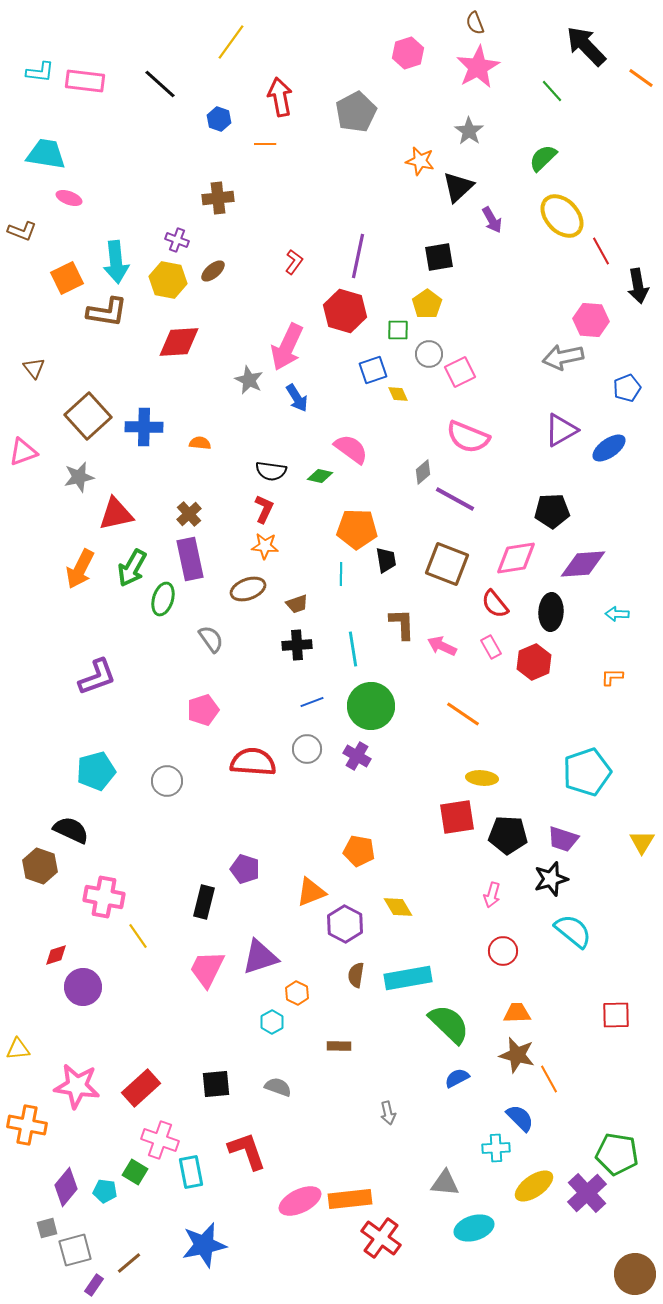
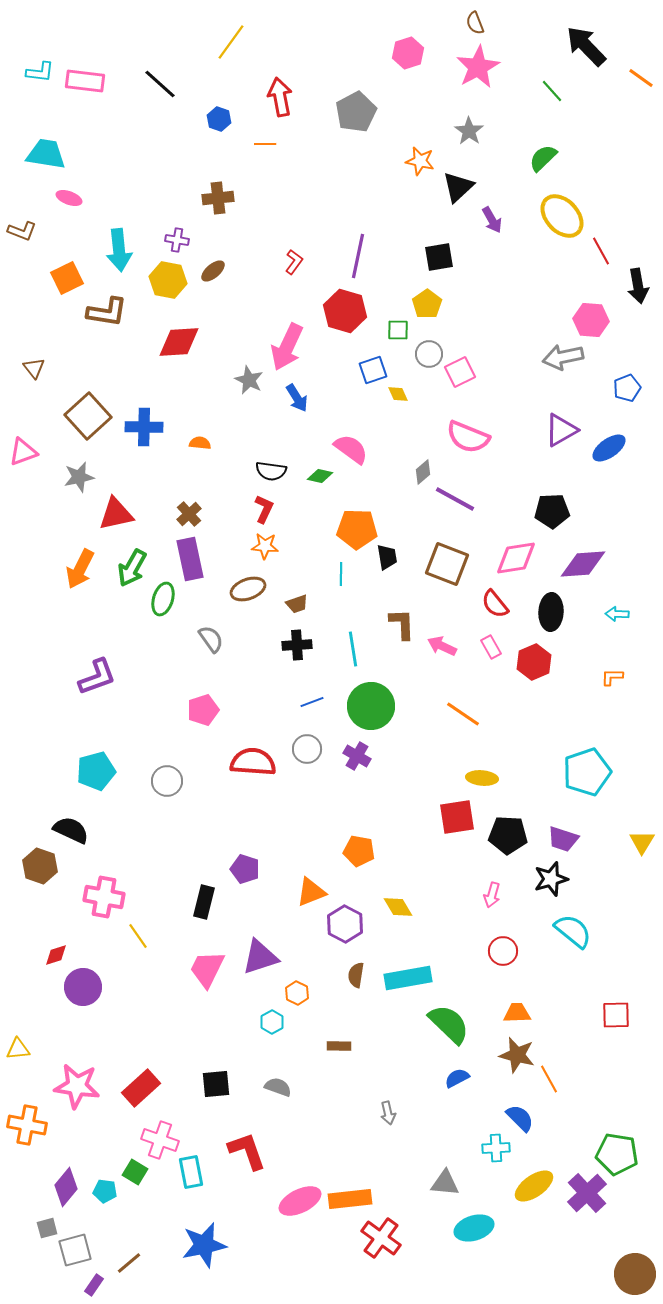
purple cross at (177, 240): rotated 10 degrees counterclockwise
cyan arrow at (116, 262): moved 3 px right, 12 px up
black trapezoid at (386, 560): moved 1 px right, 3 px up
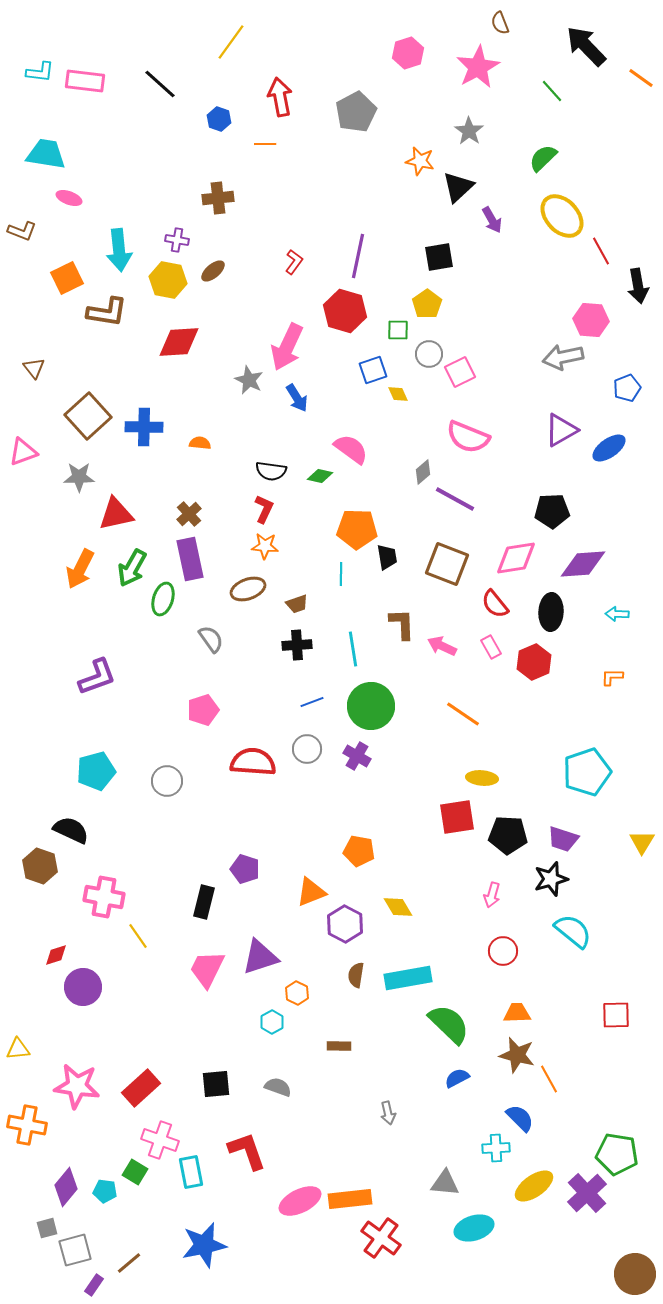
brown semicircle at (475, 23): moved 25 px right
gray star at (79, 477): rotated 12 degrees clockwise
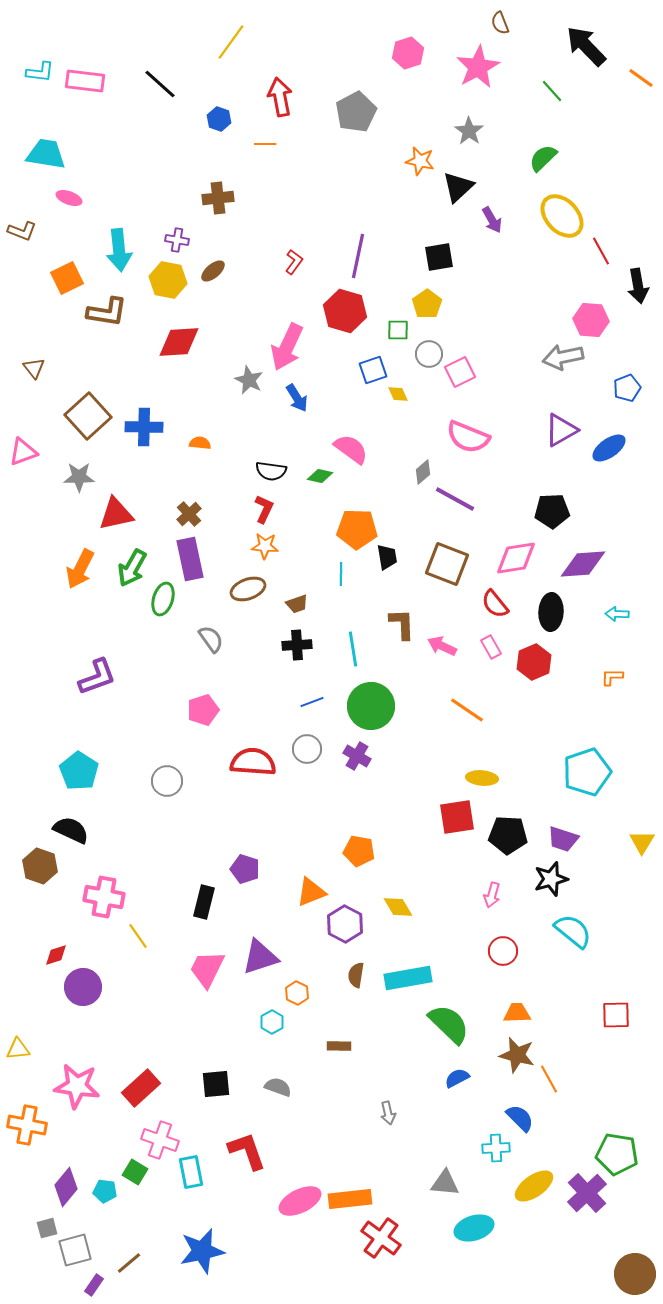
orange line at (463, 714): moved 4 px right, 4 px up
cyan pentagon at (96, 771): moved 17 px left; rotated 24 degrees counterclockwise
blue star at (204, 1245): moved 2 px left, 6 px down
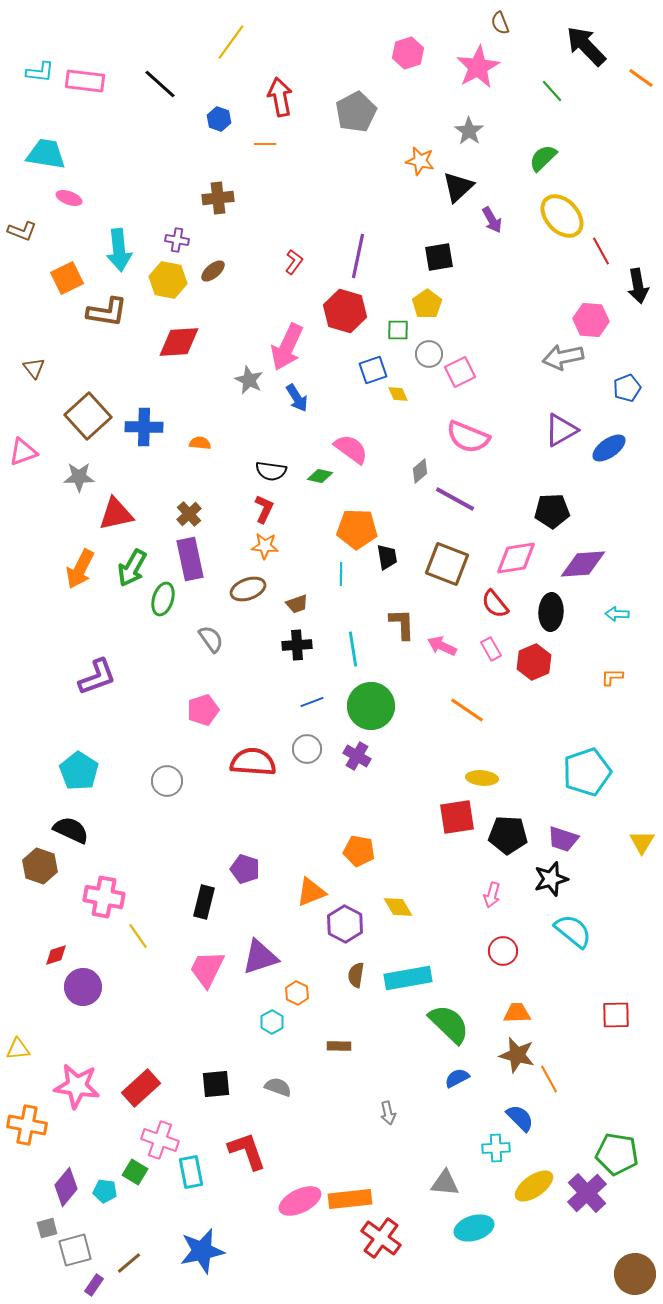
gray diamond at (423, 472): moved 3 px left, 1 px up
pink rectangle at (491, 647): moved 2 px down
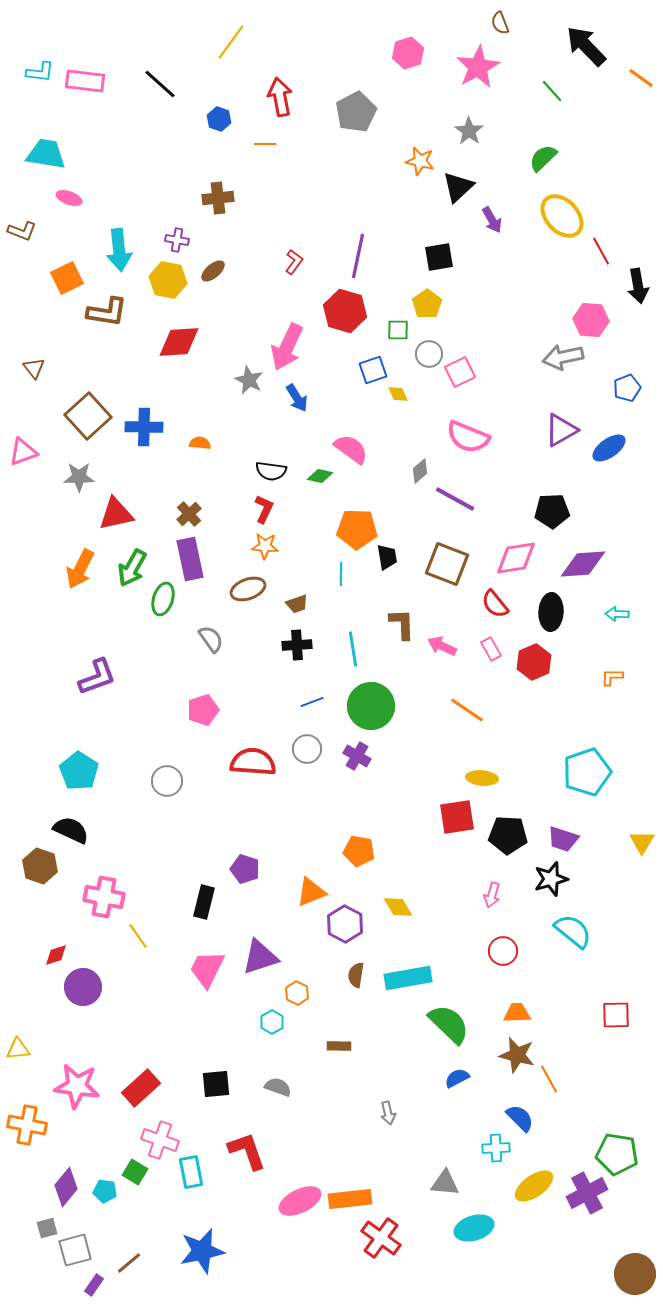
purple cross at (587, 1193): rotated 15 degrees clockwise
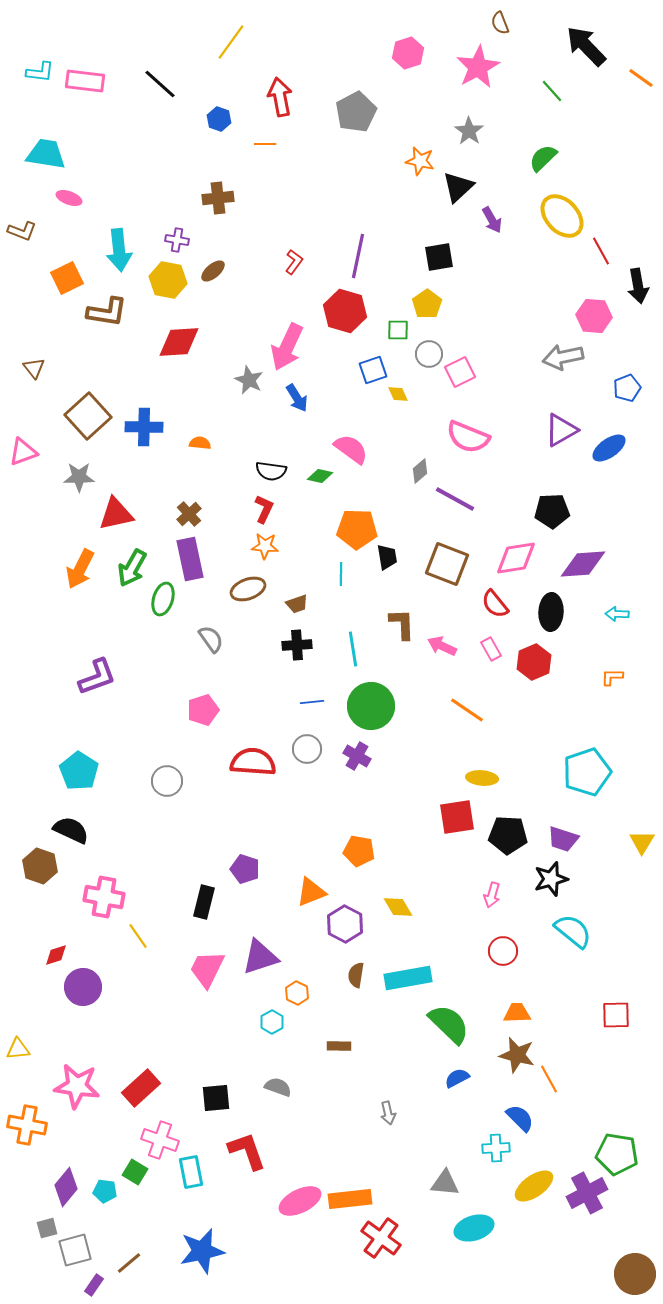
pink hexagon at (591, 320): moved 3 px right, 4 px up
blue line at (312, 702): rotated 15 degrees clockwise
black square at (216, 1084): moved 14 px down
